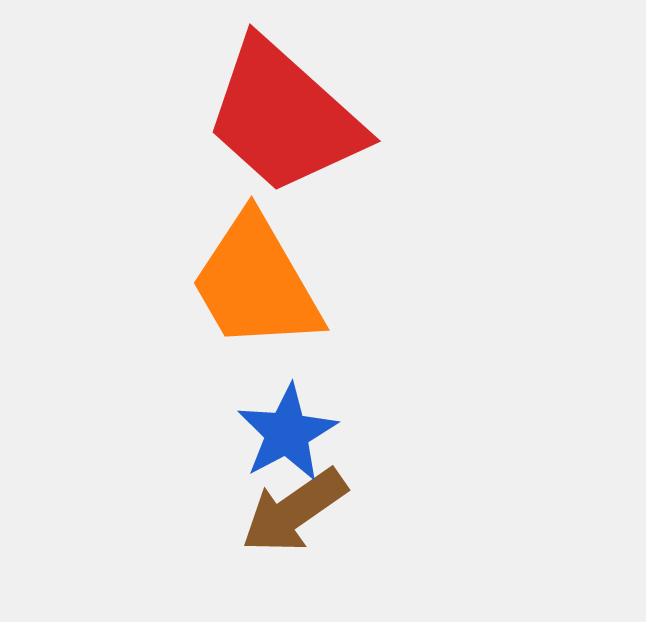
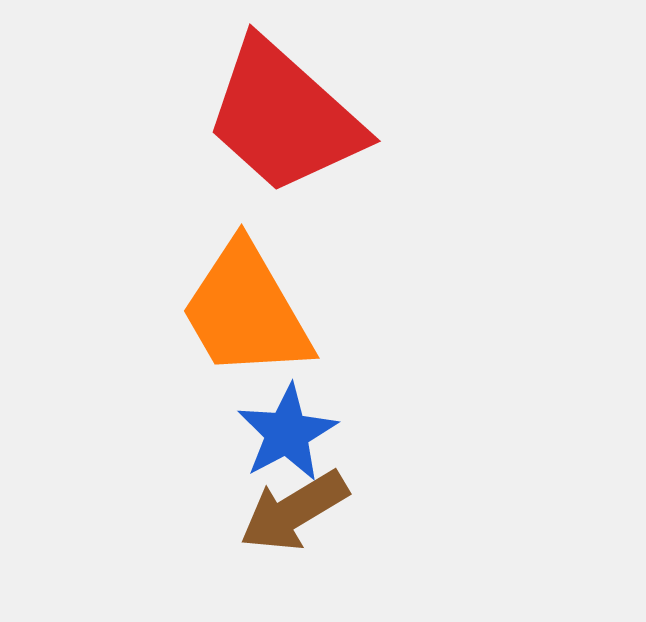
orange trapezoid: moved 10 px left, 28 px down
brown arrow: rotated 4 degrees clockwise
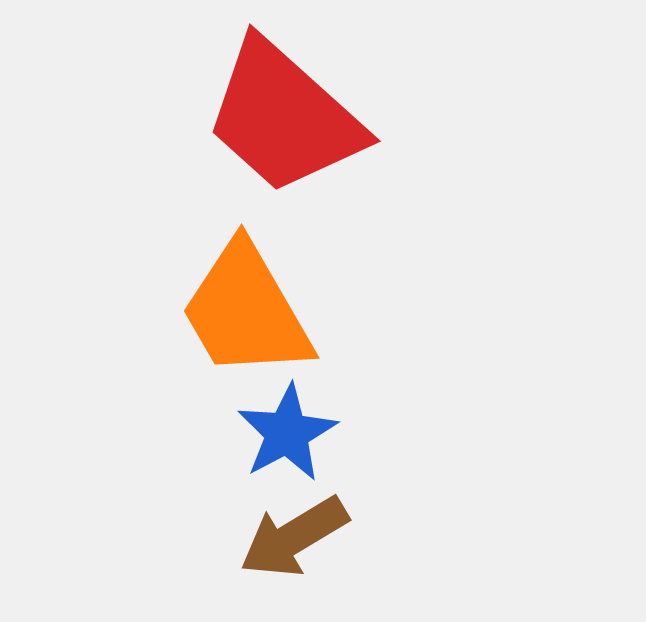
brown arrow: moved 26 px down
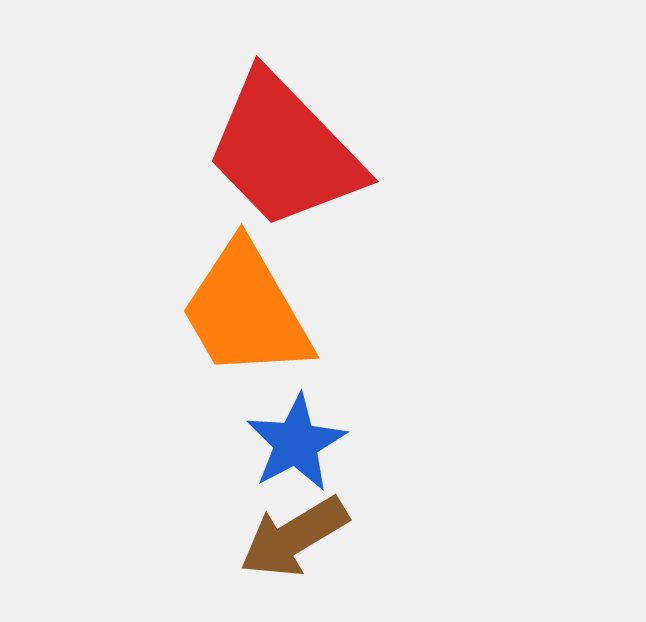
red trapezoid: moved 34 px down; rotated 4 degrees clockwise
blue star: moved 9 px right, 10 px down
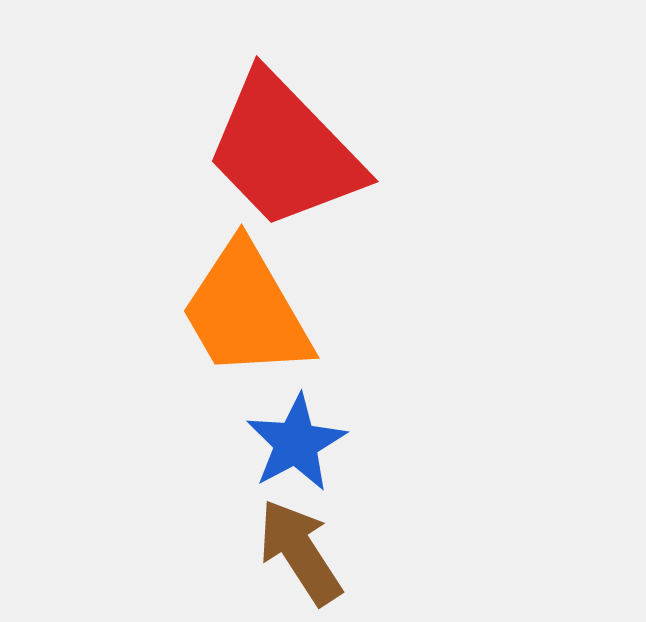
brown arrow: moved 6 px right, 15 px down; rotated 88 degrees clockwise
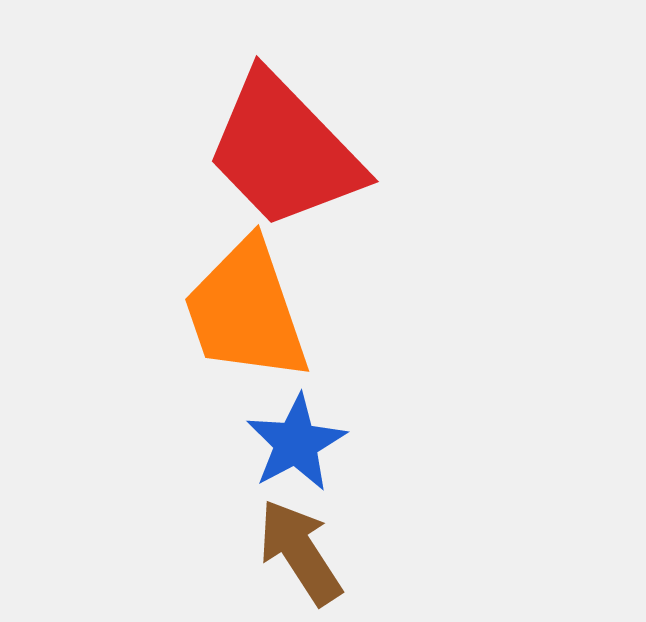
orange trapezoid: rotated 11 degrees clockwise
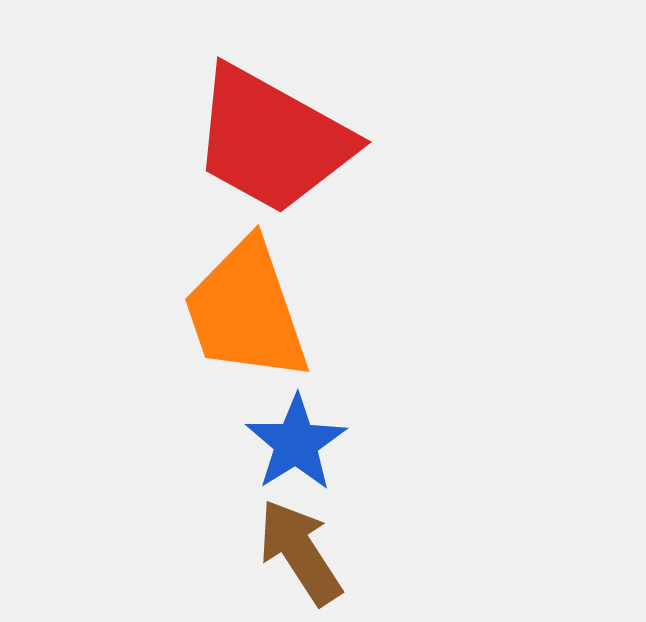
red trapezoid: moved 12 px left, 11 px up; rotated 17 degrees counterclockwise
blue star: rotated 4 degrees counterclockwise
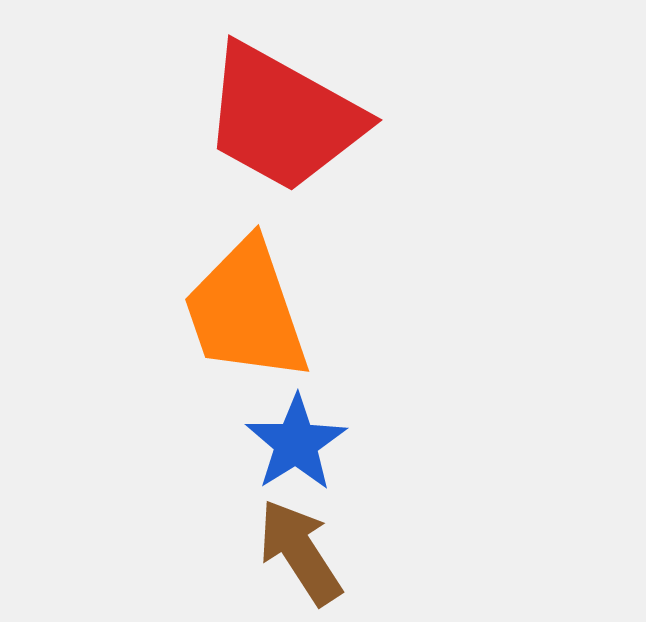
red trapezoid: moved 11 px right, 22 px up
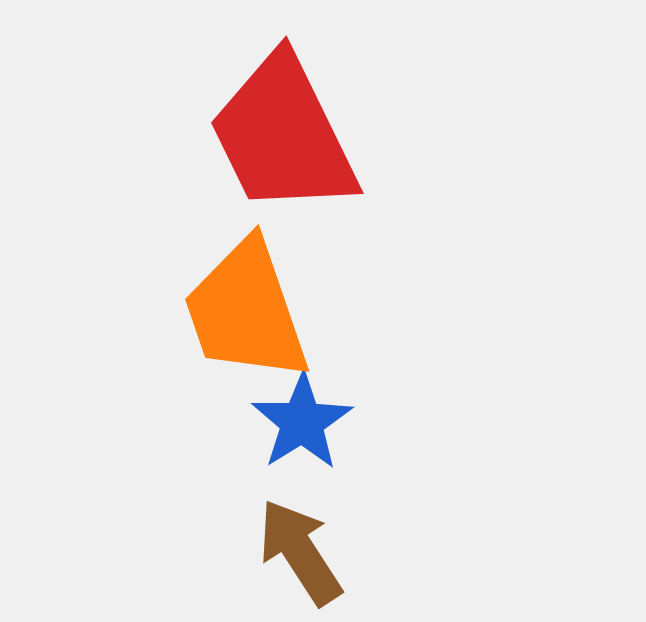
red trapezoid: moved 17 px down; rotated 35 degrees clockwise
blue star: moved 6 px right, 21 px up
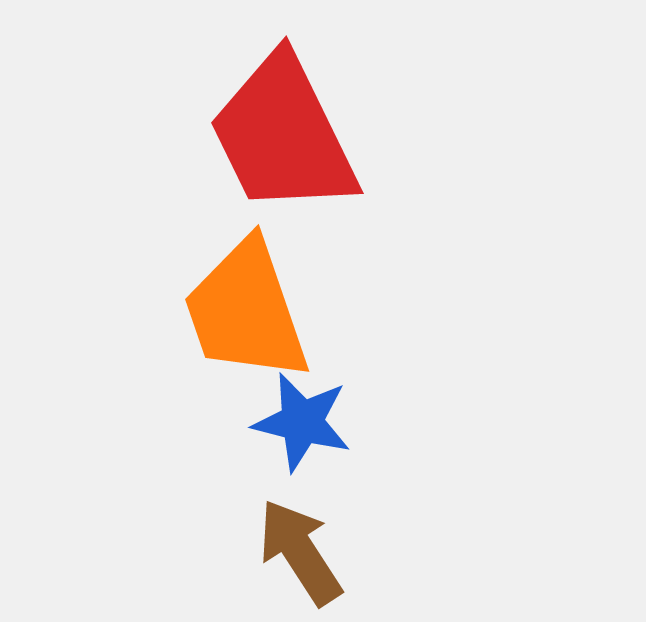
blue star: rotated 26 degrees counterclockwise
